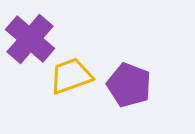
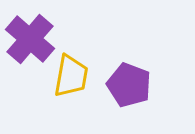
yellow trapezoid: rotated 120 degrees clockwise
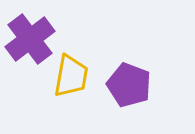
purple cross: rotated 12 degrees clockwise
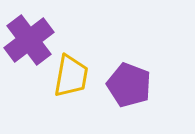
purple cross: moved 1 px left, 1 px down
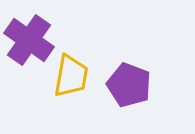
purple cross: rotated 18 degrees counterclockwise
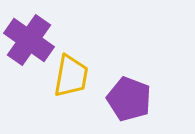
purple pentagon: moved 14 px down
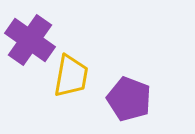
purple cross: moved 1 px right
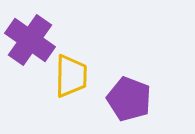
yellow trapezoid: rotated 9 degrees counterclockwise
